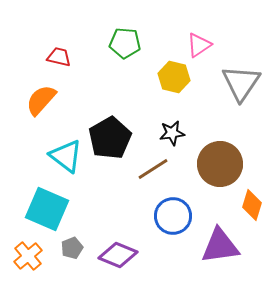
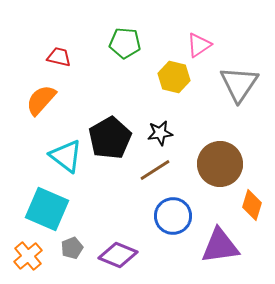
gray triangle: moved 2 px left, 1 px down
black star: moved 12 px left
brown line: moved 2 px right, 1 px down
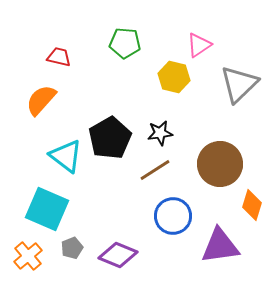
gray triangle: rotated 12 degrees clockwise
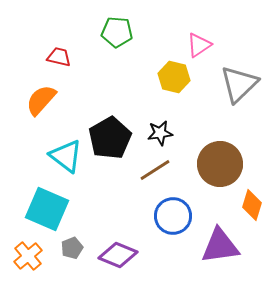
green pentagon: moved 8 px left, 11 px up
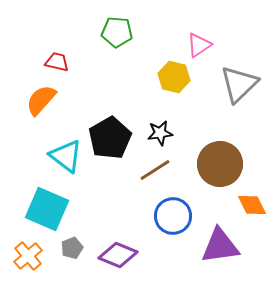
red trapezoid: moved 2 px left, 5 px down
orange diamond: rotated 44 degrees counterclockwise
